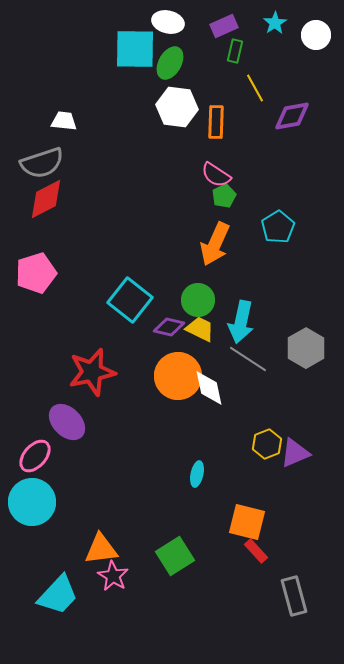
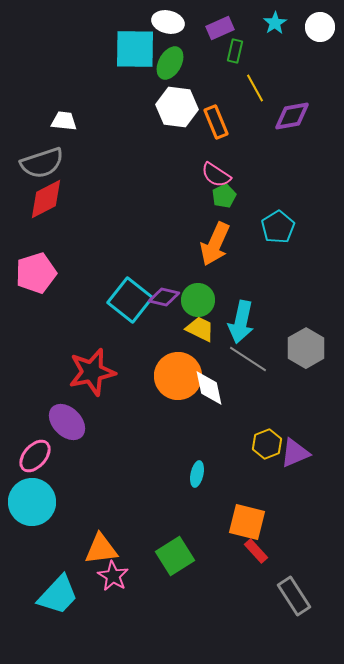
purple rectangle at (224, 26): moved 4 px left, 2 px down
white circle at (316, 35): moved 4 px right, 8 px up
orange rectangle at (216, 122): rotated 24 degrees counterclockwise
purple diamond at (169, 327): moved 5 px left, 30 px up
gray rectangle at (294, 596): rotated 18 degrees counterclockwise
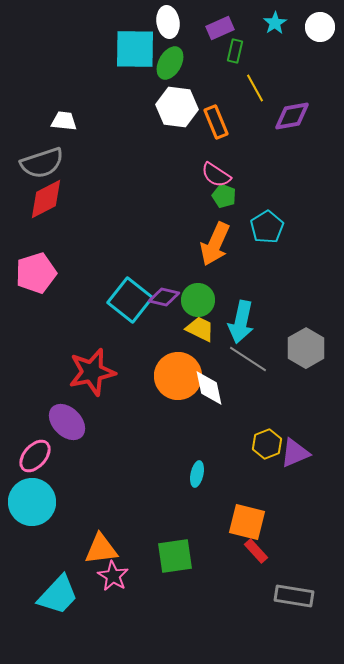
white ellipse at (168, 22): rotated 68 degrees clockwise
green pentagon at (224, 196): rotated 25 degrees counterclockwise
cyan pentagon at (278, 227): moved 11 px left
green square at (175, 556): rotated 24 degrees clockwise
gray rectangle at (294, 596): rotated 48 degrees counterclockwise
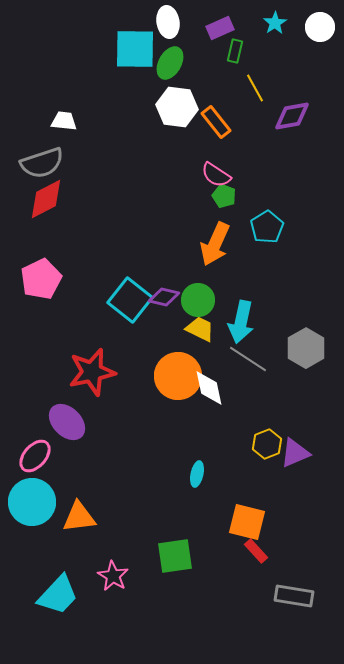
orange rectangle at (216, 122): rotated 16 degrees counterclockwise
pink pentagon at (36, 273): moved 5 px right, 6 px down; rotated 9 degrees counterclockwise
orange triangle at (101, 549): moved 22 px left, 32 px up
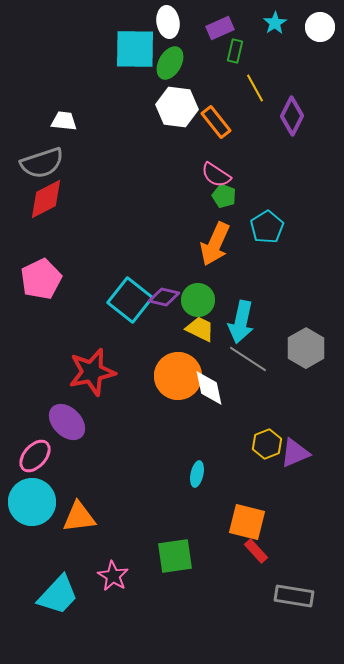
purple diamond at (292, 116): rotated 54 degrees counterclockwise
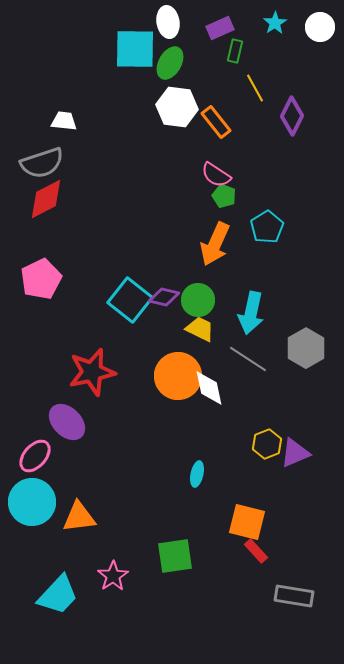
cyan arrow at (241, 322): moved 10 px right, 9 px up
pink star at (113, 576): rotated 8 degrees clockwise
